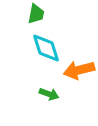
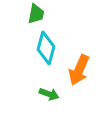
cyan diamond: rotated 32 degrees clockwise
orange arrow: rotated 52 degrees counterclockwise
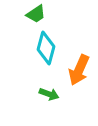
green trapezoid: rotated 45 degrees clockwise
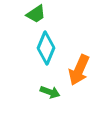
cyan diamond: rotated 8 degrees clockwise
green arrow: moved 1 px right, 2 px up
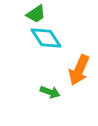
cyan diamond: moved 10 px up; rotated 56 degrees counterclockwise
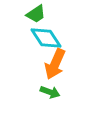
orange arrow: moved 24 px left, 6 px up
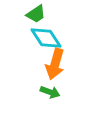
orange arrow: rotated 8 degrees counterclockwise
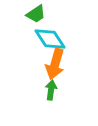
cyan diamond: moved 4 px right, 1 px down
green arrow: moved 1 px right, 2 px up; rotated 102 degrees counterclockwise
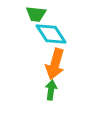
green trapezoid: rotated 40 degrees clockwise
cyan diamond: moved 1 px right, 5 px up
